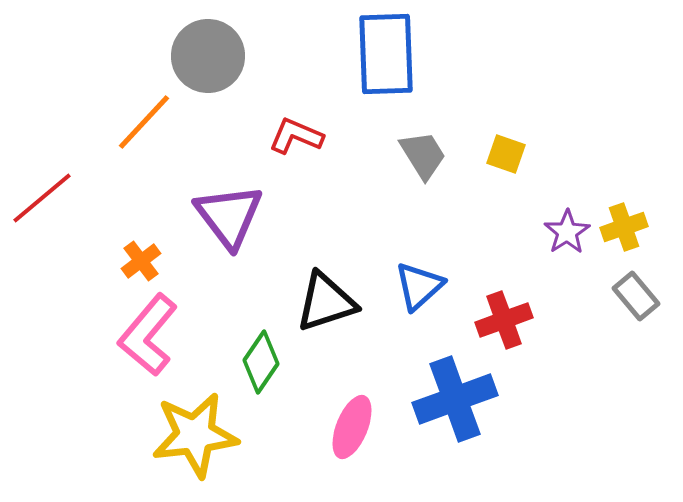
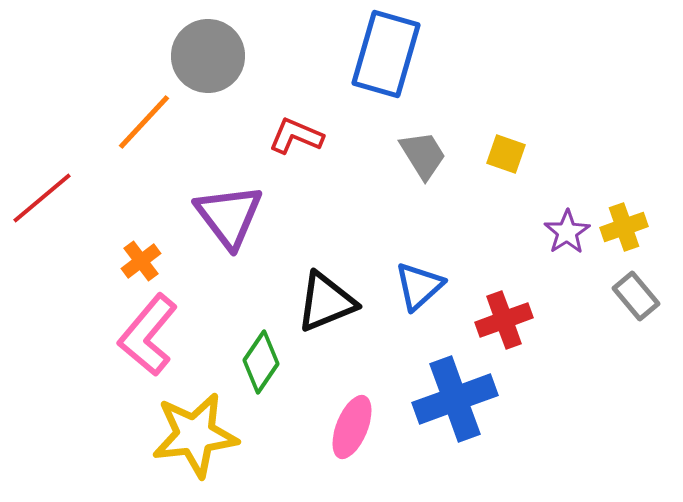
blue rectangle: rotated 18 degrees clockwise
black triangle: rotated 4 degrees counterclockwise
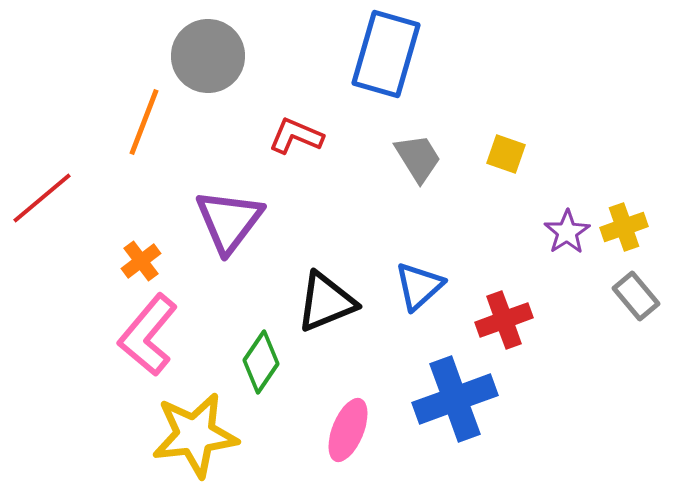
orange line: rotated 22 degrees counterclockwise
gray trapezoid: moved 5 px left, 3 px down
purple triangle: moved 5 px down; rotated 14 degrees clockwise
pink ellipse: moved 4 px left, 3 px down
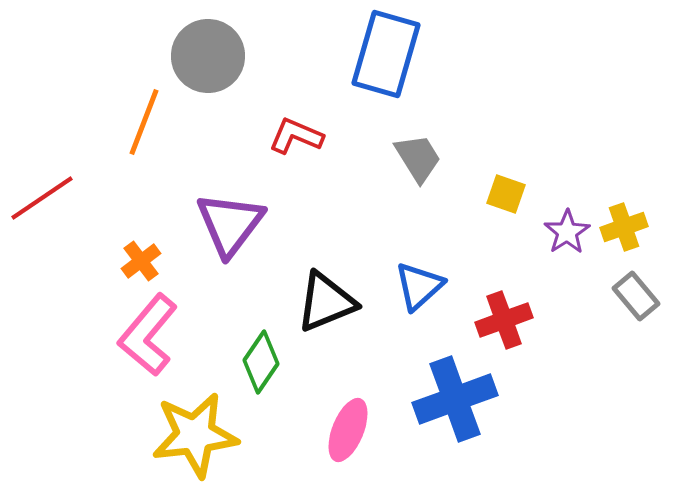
yellow square: moved 40 px down
red line: rotated 6 degrees clockwise
purple triangle: moved 1 px right, 3 px down
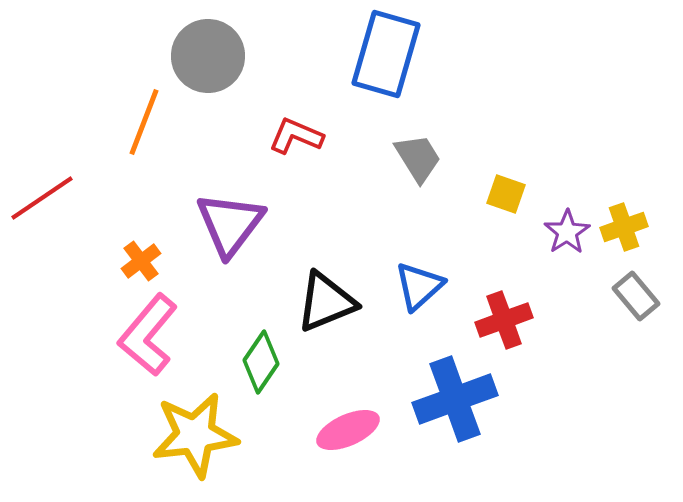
pink ellipse: rotated 44 degrees clockwise
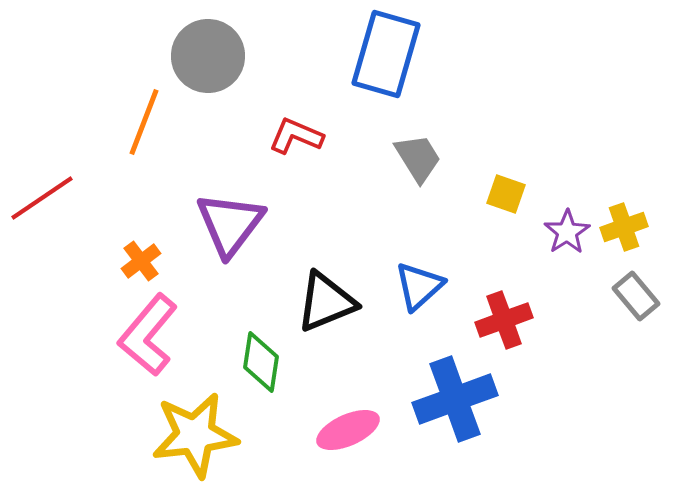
green diamond: rotated 26 degrees counterclockwise
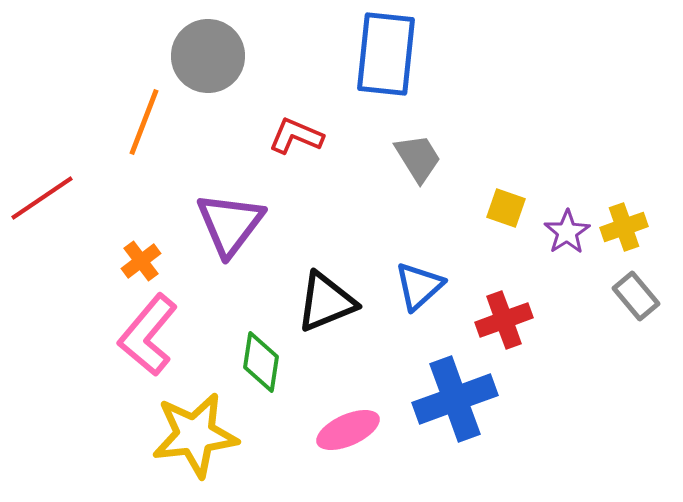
blue rectangle: rotated 10 degrees counterclockwise
yellow square: moved 14 px down
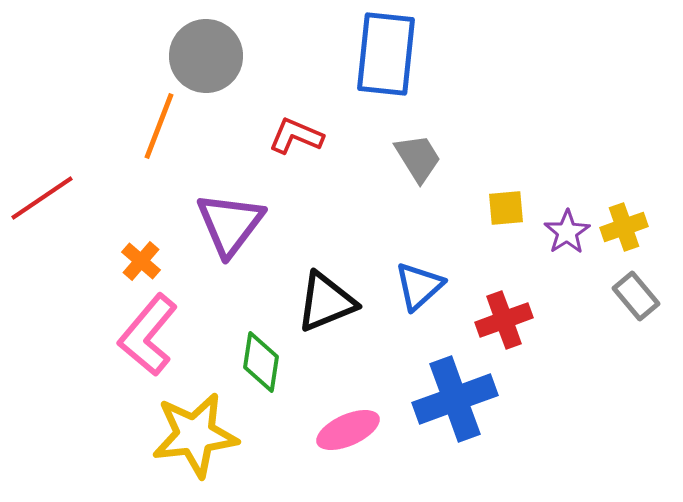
gray circle: moved 2 px left
orange line: moved 15 px right, 4 px down
yellow square: rotated 24 degrees counterclockwise
orange cross: rotated 12 degrees counterclockwise
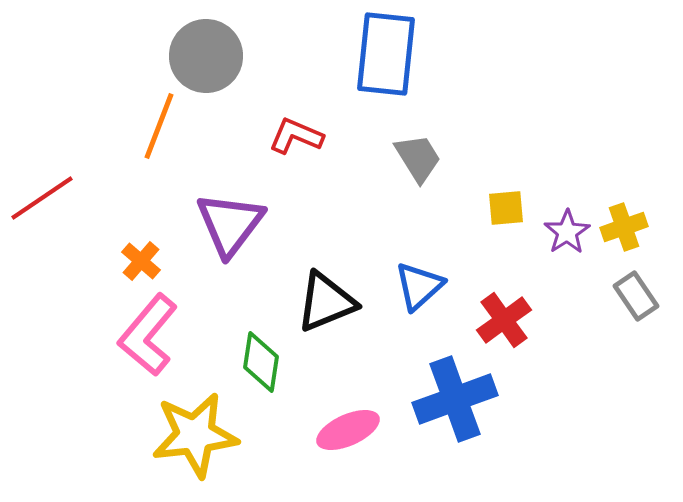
gray rectangle: rotated 6 degrees clockwise
red cross: rotated 16 degrees counterclockwise
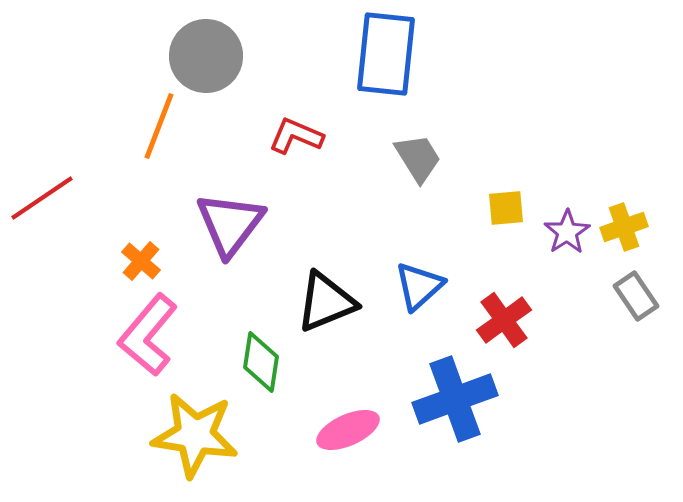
yellow star: rotated 16 degrees clockwise
